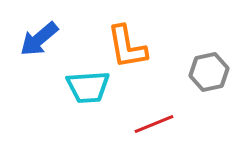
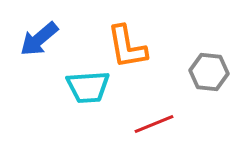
gray hexagon: rotated 18 degrees clockwise
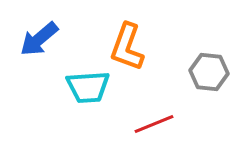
orange L-shape: rotated 30 degrees clockwise
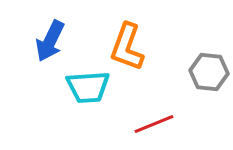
blue arrow: moved 11 px right, 2 px down; rotated 24 degrees counterclockwise
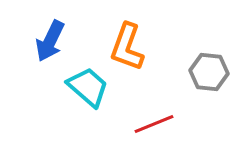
cyan trapezoid: rotated 135 degrees counterclockwise
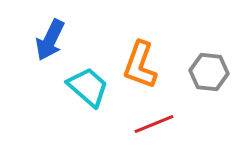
blue arrow: moved 1 px up
orange L-shape: moved 13 px right, 18 px down
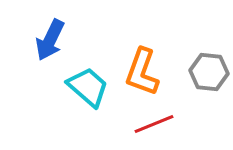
orange L-shape: moved 2 px right, 7 px down
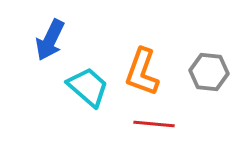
red line: rotated 27 degrees clockwise
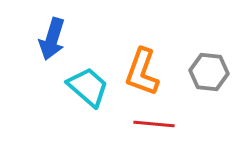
blue arrow: moved 2 px right, 1 px up; rotated 9 degrees counterclockwise
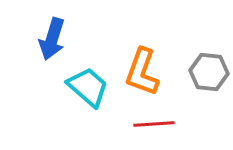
red line: rotated 9 degrees counterclockwise
